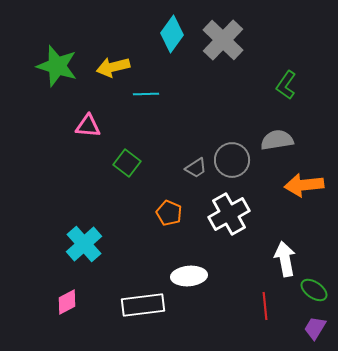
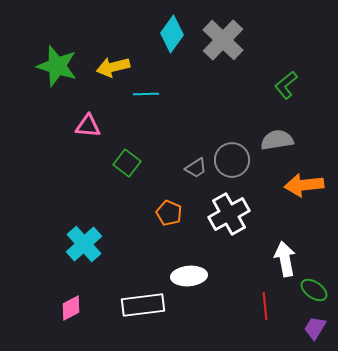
green L-shape: rotated 16 degrees clockwise
pink diamond: moved 4 px right, 6 px down
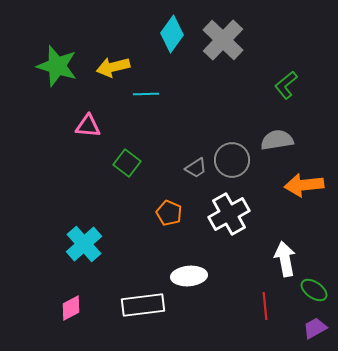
purple trapezoid: rotated 30 degrees clockwise
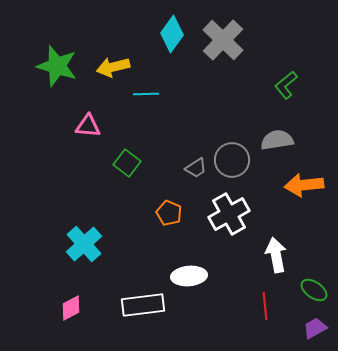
white arrow: moved 9 px left, 4 px up
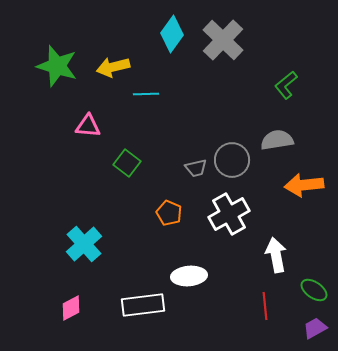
gray trapezoid: rotated 20 degrees clockwise
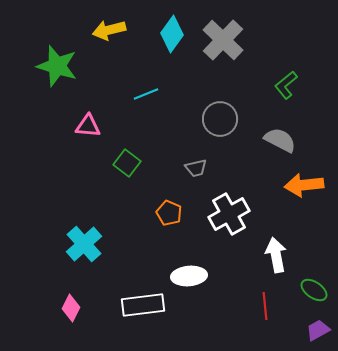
yellow arrow: moved 4 px left, 37 px up
cyan line: rotated 20 degrees counterclockwise
gray semicircle: moved 3 px right; rotated 36 degrees clockwise
gray circle: moved 12 px left, 41 px up
pink diamond: rotated 36 degrees counterclockwise
purple trapezoid: moved 3 px right, 2 px down
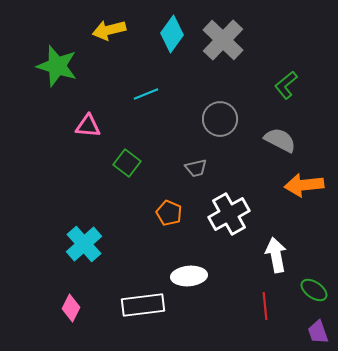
purple trapezoid: moved 2 px down; rotated 80 degrees counterclockwise
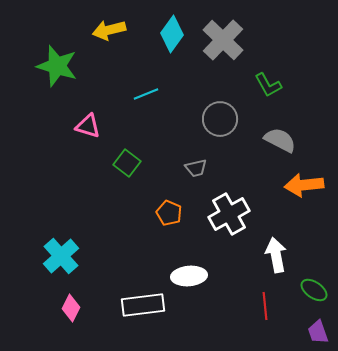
green L-shape: moved 18 px left; rotated 80 degrees counterclockwise
pink triangle: rotated 12 degrees clockwise
cyan cross: moved 23 px left, 12 px down
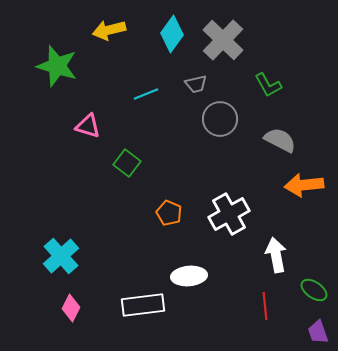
gray trapezoid: moved 84 px up
